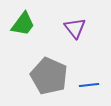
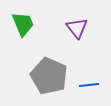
green trapezoid: rotated 60 degrees counterclockwise
purple triangle: moved 2 px right
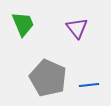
gray pentagon: moved 1 px left, 2 px down
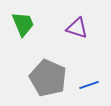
purple triangle: rotated 35 degrees counterclockwise
blue line: rotated 12 degrees counterclockwise
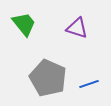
green trapezoid: moved 1 px right; rotated 16 degrees counterclockwise
blue line: moved 1 px up
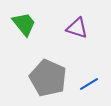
blue line: rotated 12 degrees counterclockwise
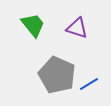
green trapezoid: moved 9 px right, 1 px down
gray pentagon: moved 9 px right, 3 px up
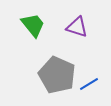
purple triangle: moved 1 px up
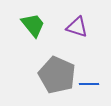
blue line: rotated 30 degrees clockwise
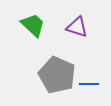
green trapezoid: rotated 8 degrees counterclockwise
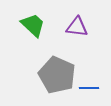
purple triangle: rotated 10 degrees counterclockwise
blue line: moved 4 px down
